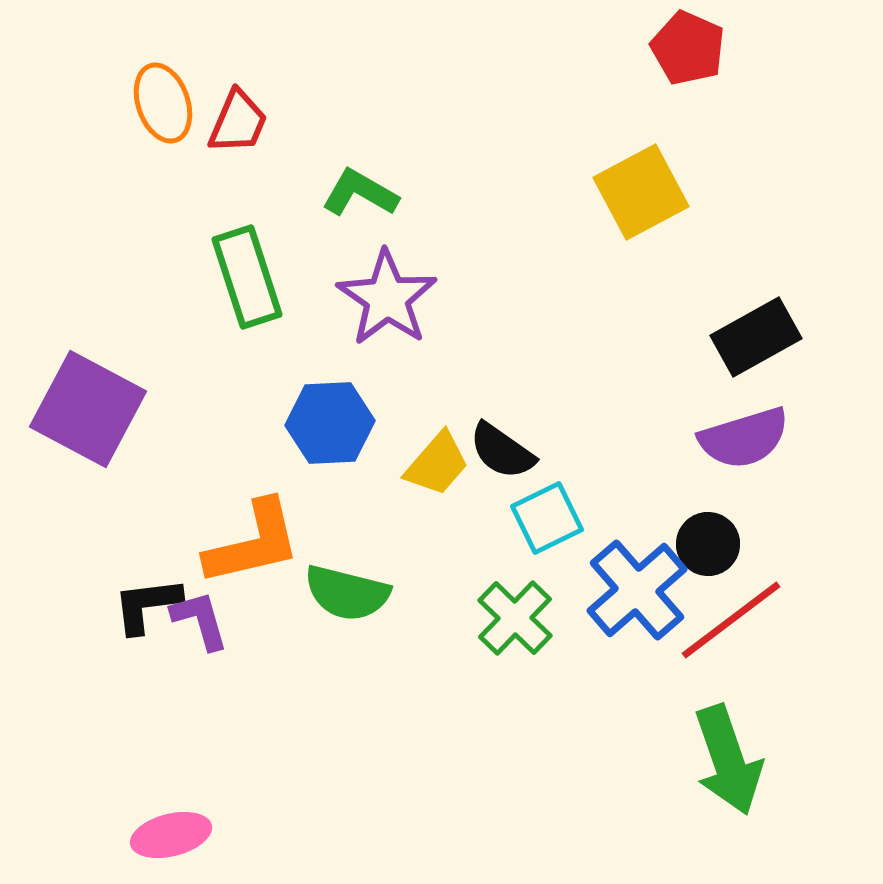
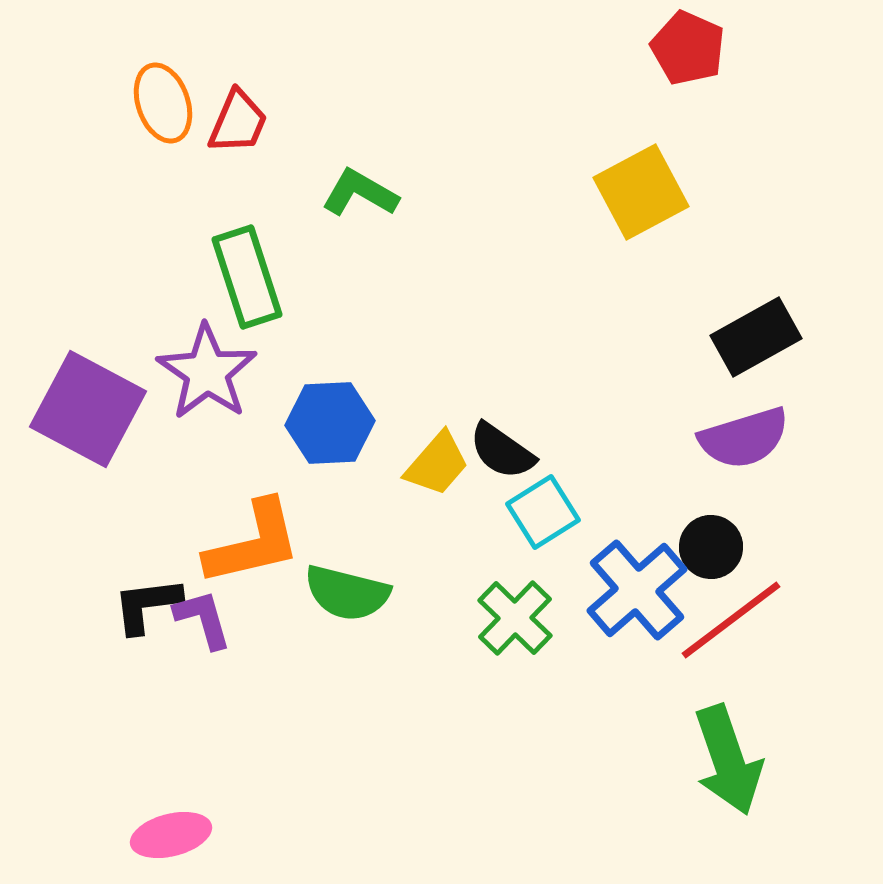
purple star: moved 180 px left, 74 px down
cyan square: moved 4 px left, 6 px up; rotated 6 degrees counterclockwise
black circle: moved 3 px right, 3 px down
purple L-shape: moved 3 px right, 1 px up
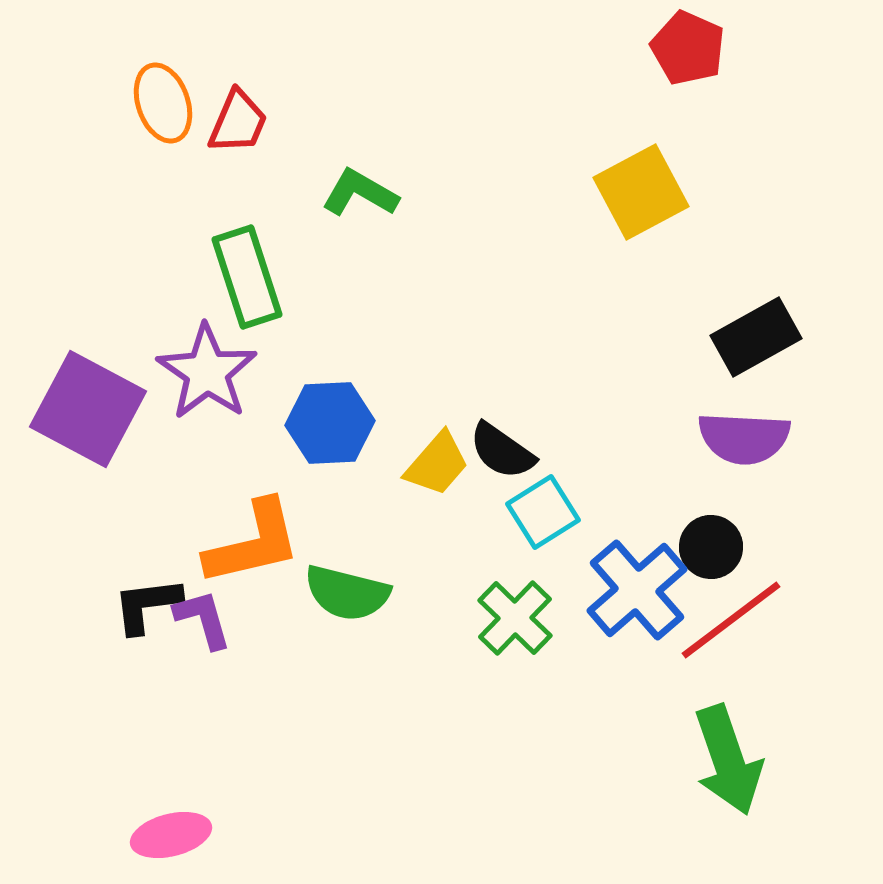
purple semicircle: rotated 20 degrees clockwise
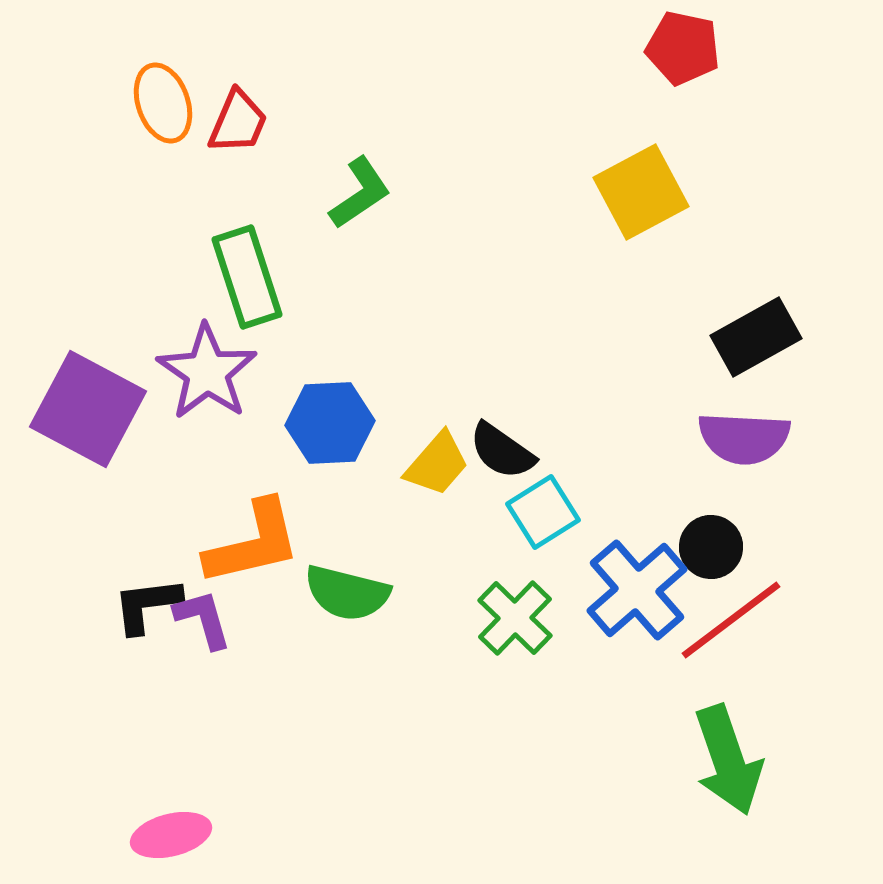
red pentagon: moved 5 px left; rotated 12 degrees counterclockwise
green L-shape: rotated 116 degrees clockwise
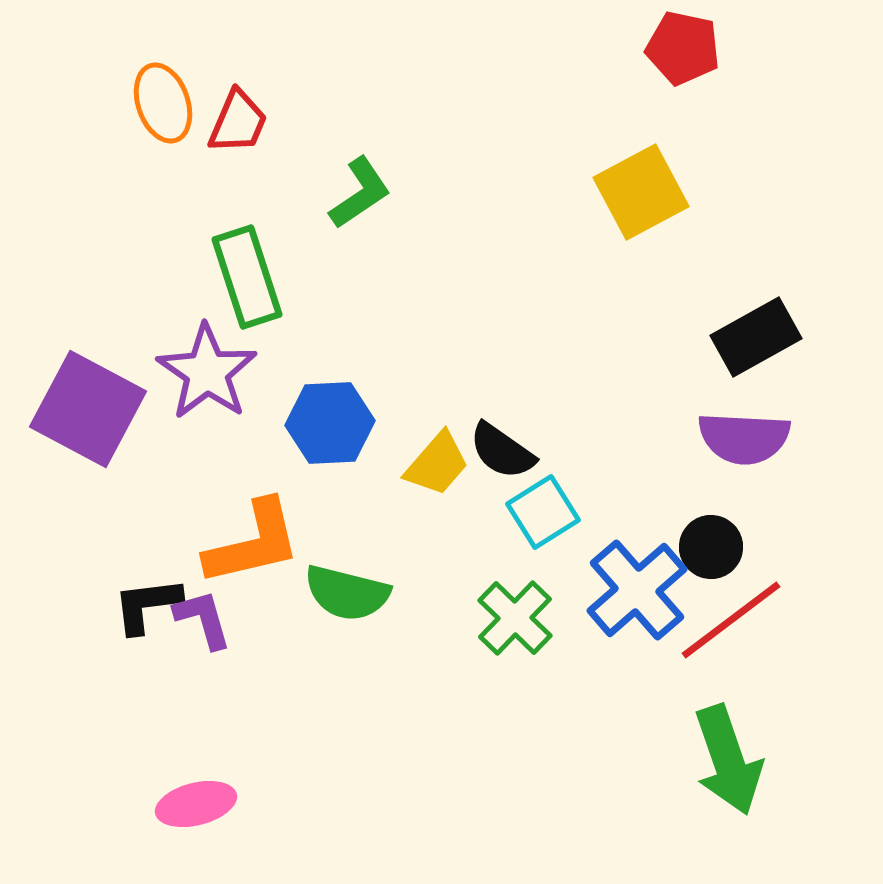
pink ellipse: moved 25 px right, 31 px up
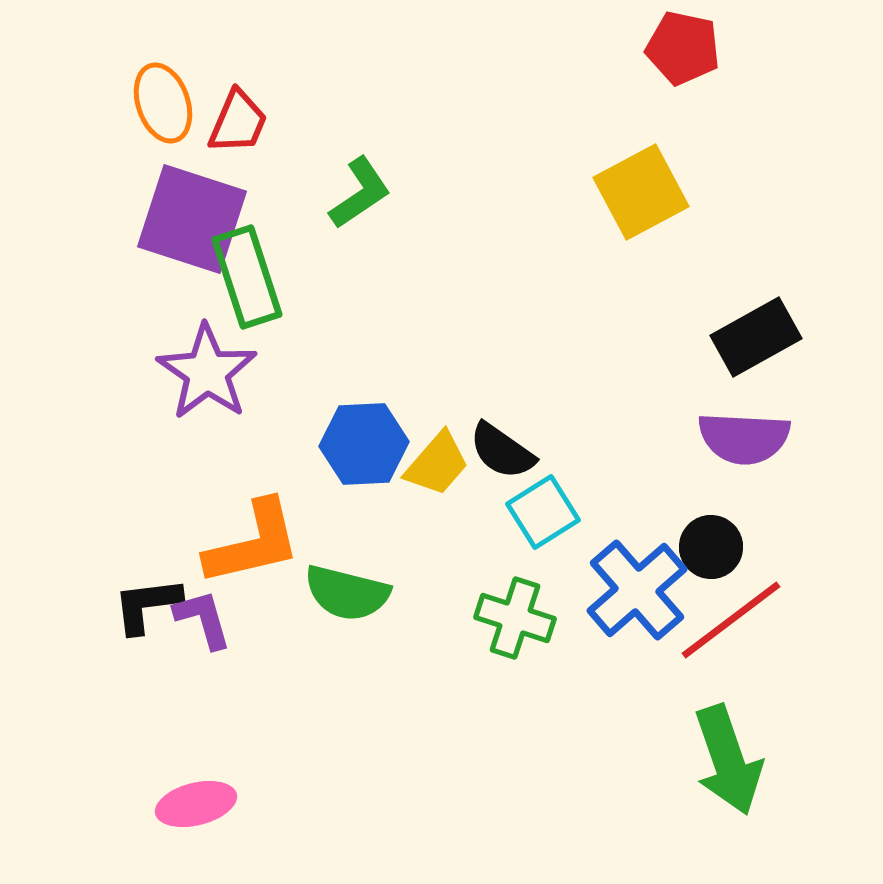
purple square: moved 104 px right, 190 px up; rotated 10 degrees counterclockwise
blue hexagon: moved 34 px right, 21 px down
green cross: rotated 26 degrees counterclockwise
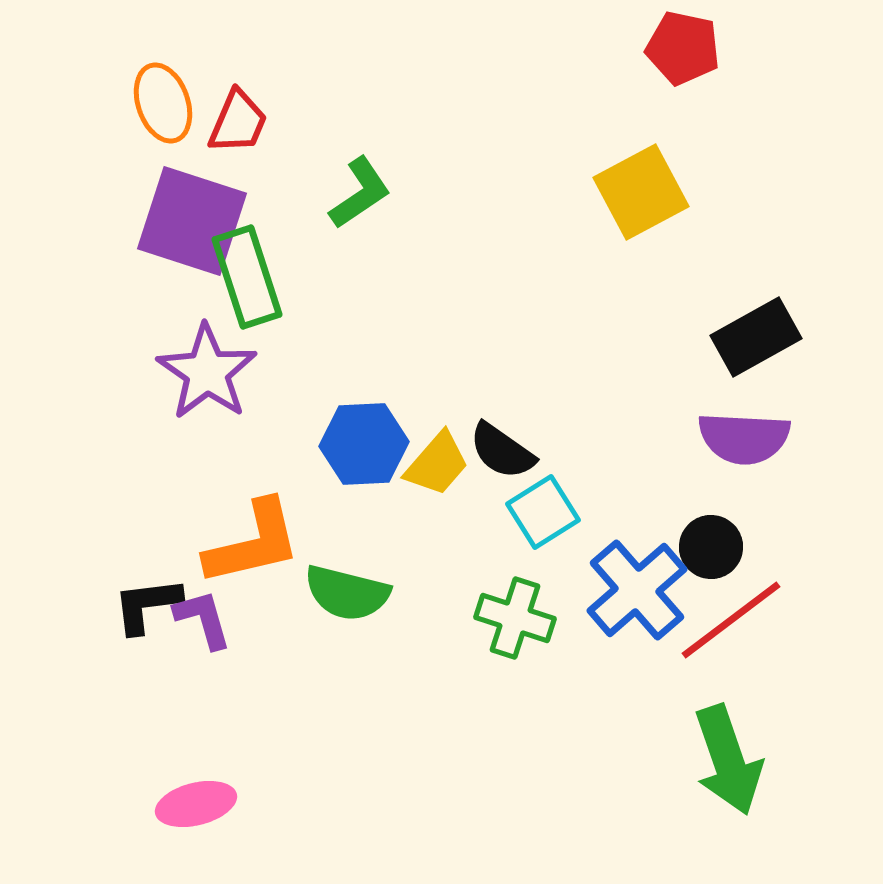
purple square: moved 2 px down
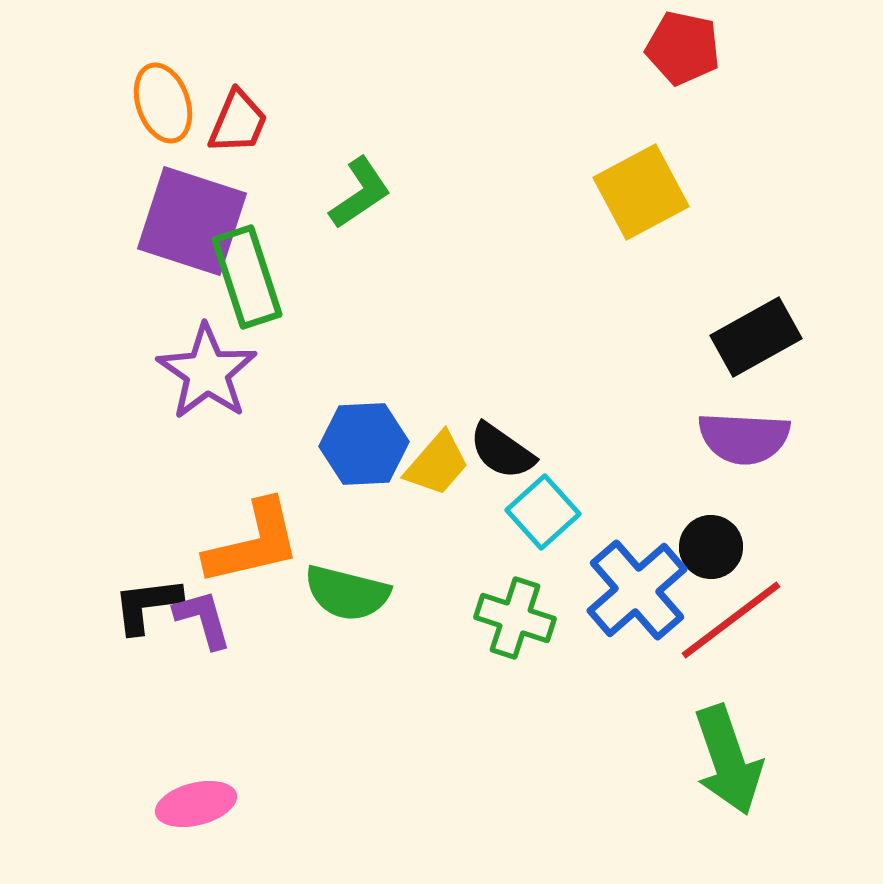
cyan square: rotated 10 degrees counterclockwise
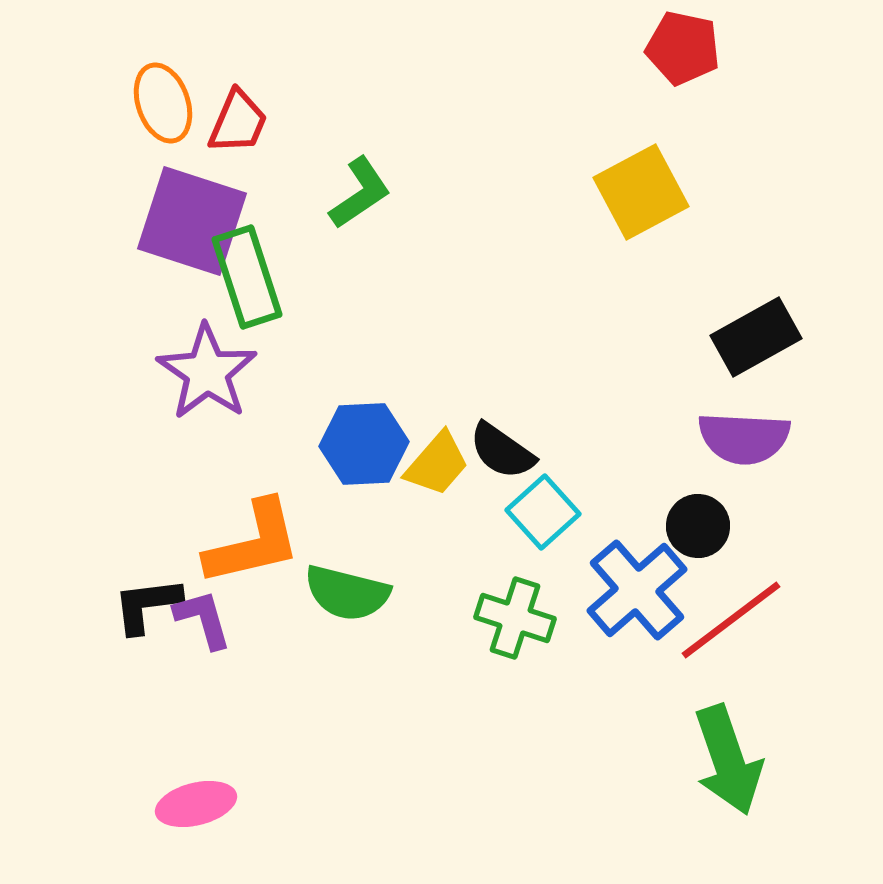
black circle: moved 13 px left, 21 px up
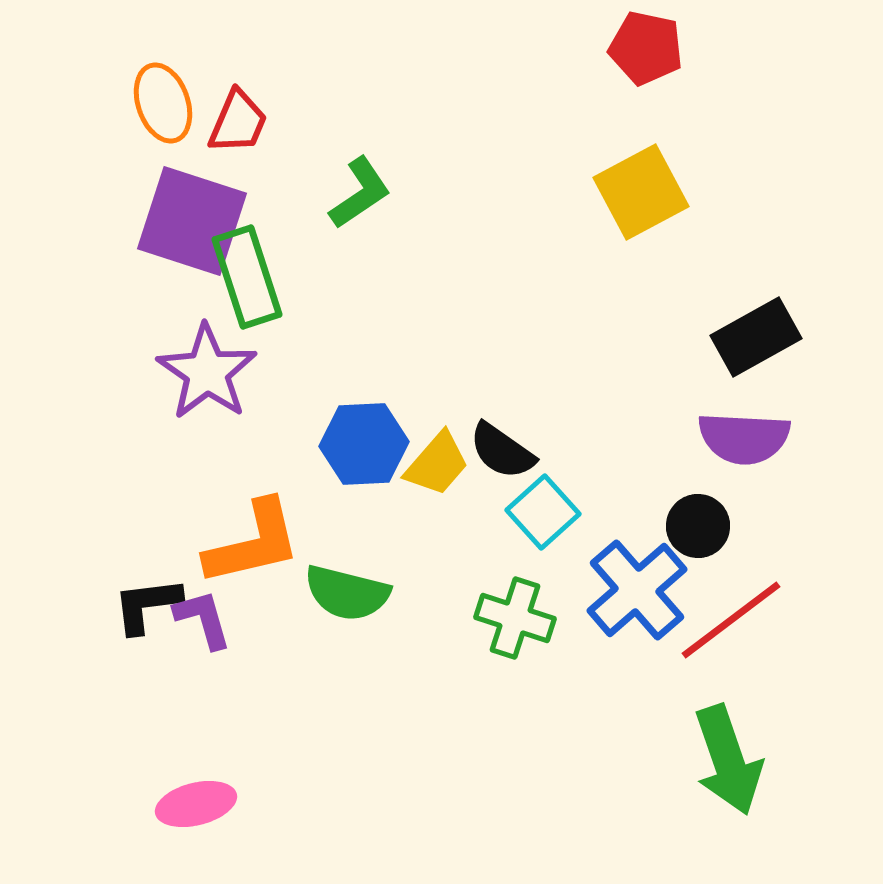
red pentagon: moved 37 px left
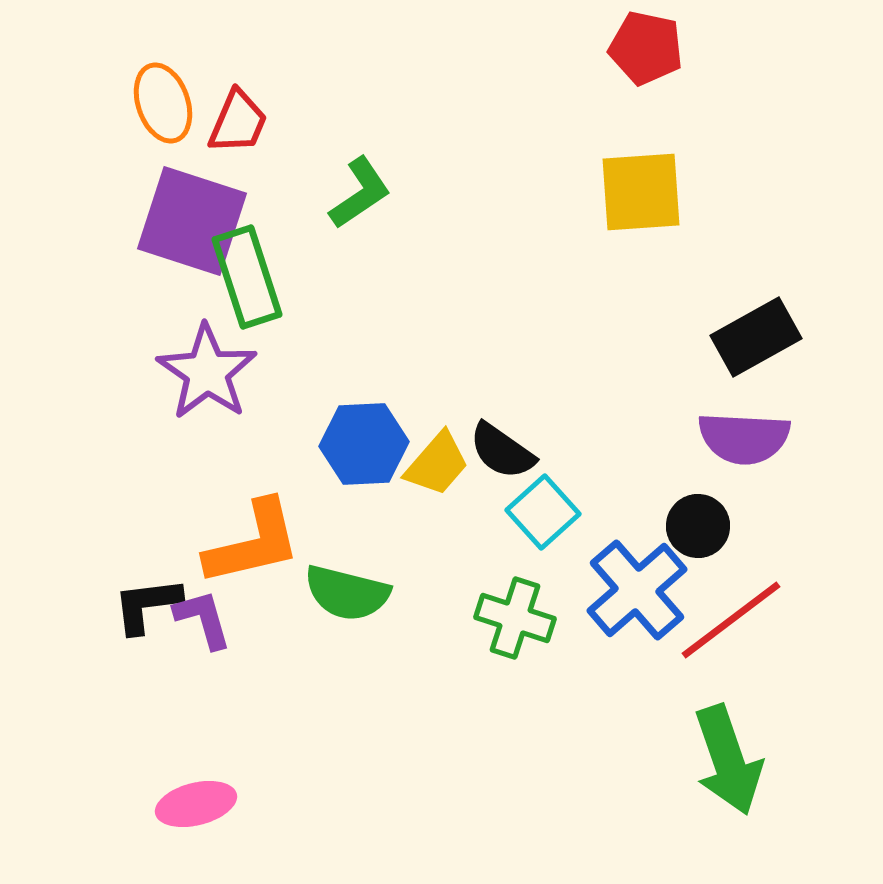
yellow square: rotated 24 degrees clockwise
